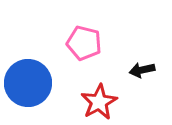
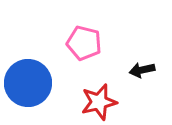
red star: rotated 15 degrees clockwise
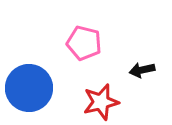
blue circle: moved 1 px right, 5 px down
red star: moved 2 px right
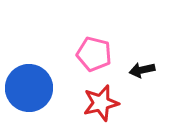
pink pentagon: moved 10 px right, 11 px down
red star: moved 1 px down
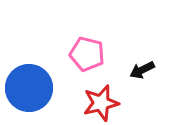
pink pentagon: moved 7 px left
black arrow: rotated 15 degrees counterclockwise
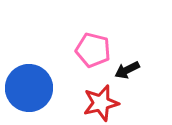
pink pentagon: moved 6 px right, 4 px up
black arrow: moved 15 px left
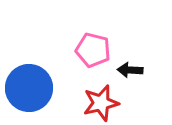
black arrow: moved 3 px right; rotated 30 degrees clockwise
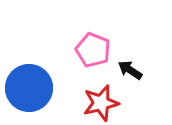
pink pentagon: rotated 8 degrees clockwise
black arrow: rotated 30 degrees clockwise
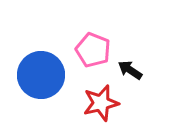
blue circle: moved 12 px right, 13 px up
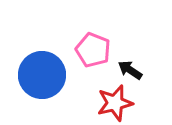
blue circle: moved 1 px right
red star: moved 14 px right
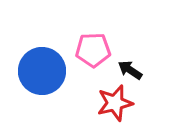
pink pentagon: rotated 24 degrees counterclockwise
blue circle: moved 4 px up
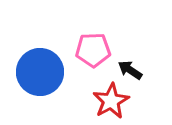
blue circle: moved 2 px left, 1 px down
red star: moved 4 px left, 2 px up; rotated 15 degrees counterclockwise
